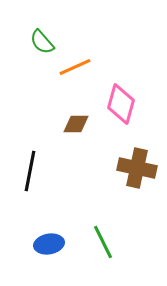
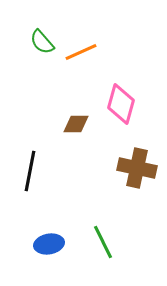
orange line: moved 6 px right, 15 px up
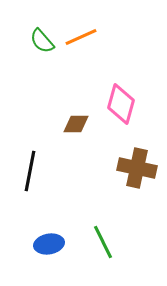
green semicircle: moved 1 px up
orange line: moved 15 px up
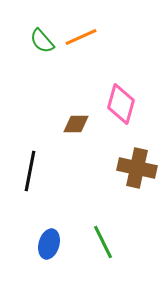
blue ellipse: rotated 64 degrees counterclockwise
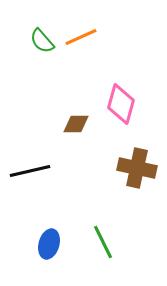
black line: rotated 66 degrees clockwise
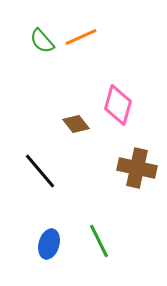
pink diamond: moved 3 px left, 1 px down
brown diamond: rotated 52 degrees clockwise
black line: moved 10 px right; rotated 63 degrees clockwise
green line: moved 4 px left, 1 px up
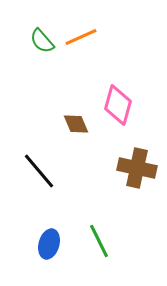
brown diamond: rotated 16 degrees clockwise
black line: moved 1 px left
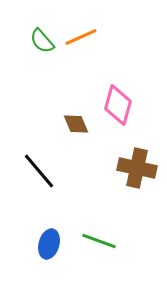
green line: rotated 44 degrees counterclockwise
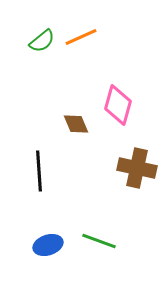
green semicircle: rotated 88 degrees counterclockwise
black line: rotated 36 degrees clockwise
blue ellipse: moved 1 px left, 1 px down; rotated 56 degrees clockwise
